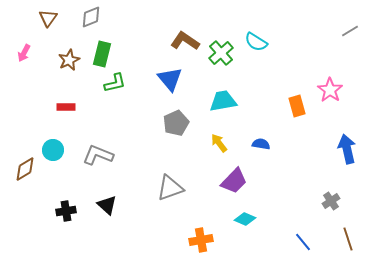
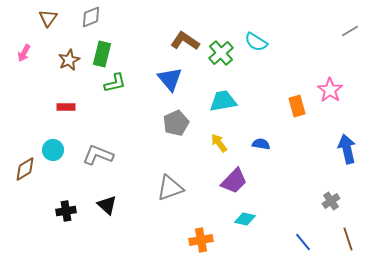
cyan diamond: rotated 10 degrees counterclockwise
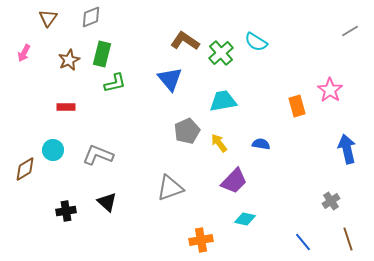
gray pentagon: moved 11 px right, 8 px down
black triangle: moved 3 px up
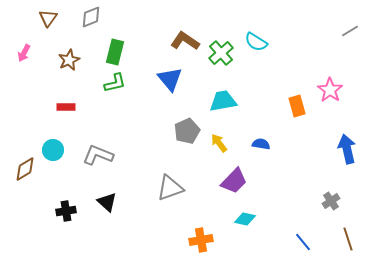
green rectangle: moved 13 px right, 2 px up
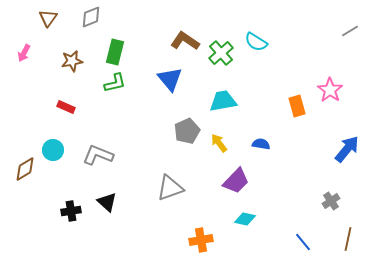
brown star: moved 3 px right, 1 px down; rotated 15 degrees clockwise
red rectangle: rotated 24 degrees clockwise
blue arrow: rotated 52 degrees clockwise
purple trapezoid: moved 2 px right
black cross: moved 5 px right
brown line: rotated 30 degrees clockwise
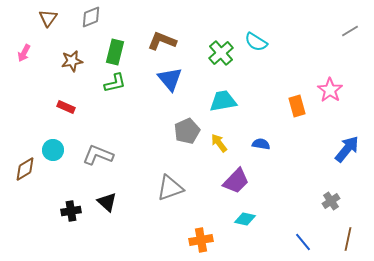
brown L-shape: moved 23 px left; rotated 12 degrees counterclockwise
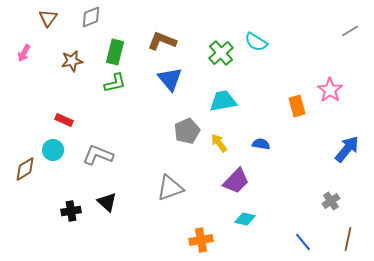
red rectangle: moved 2 px left, 13 px down
